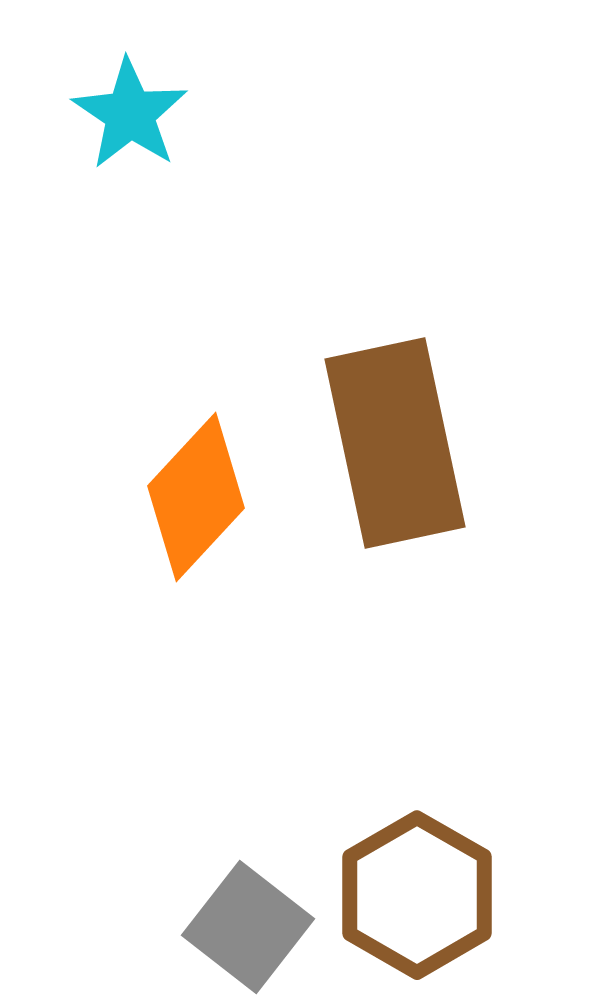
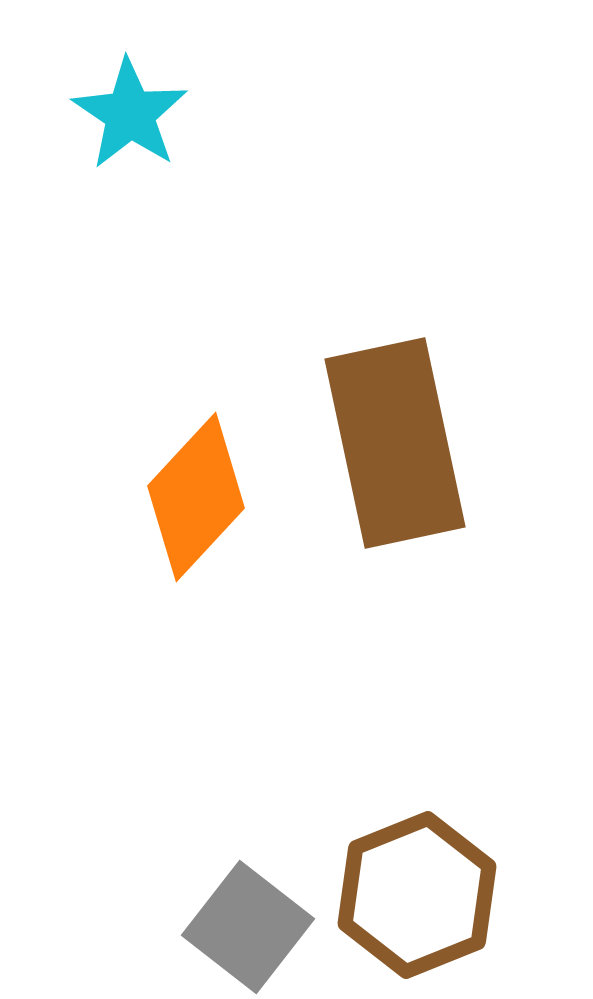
brown hexagon: rotated 8 degrees clockwise
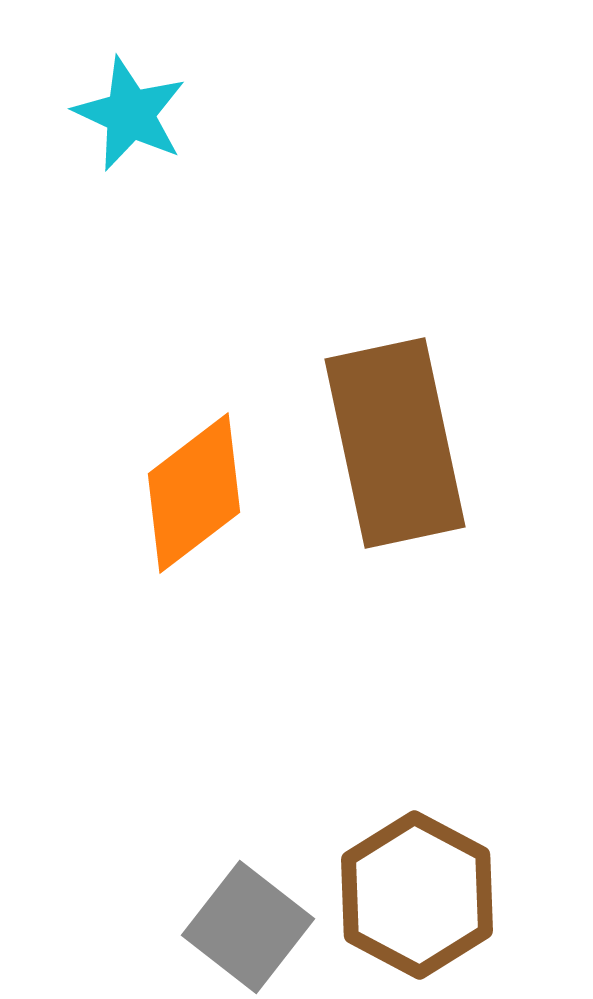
cyan star: rotated 9 degrees counterclockwise
orange diamond: moved 2 px left, 4 px up; rotated 10 degrees clockwise
brown hexagon: rotated 10 degrees counterclockwise
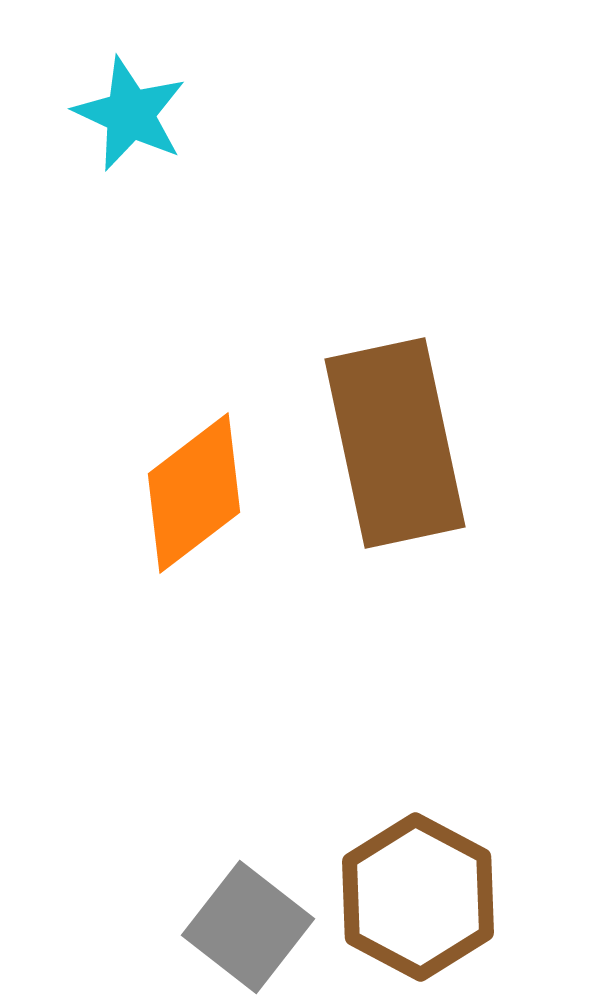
brown hexagon: moved 1 px right, 2 px down
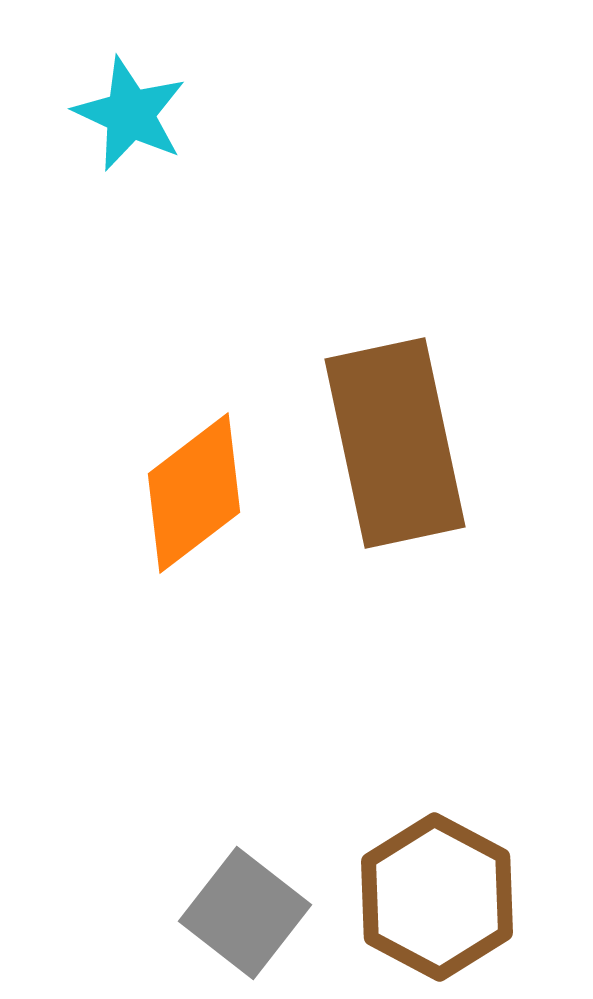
brown hexagon: moved 19 px right
gray square: moved 3 px left, 14 px up
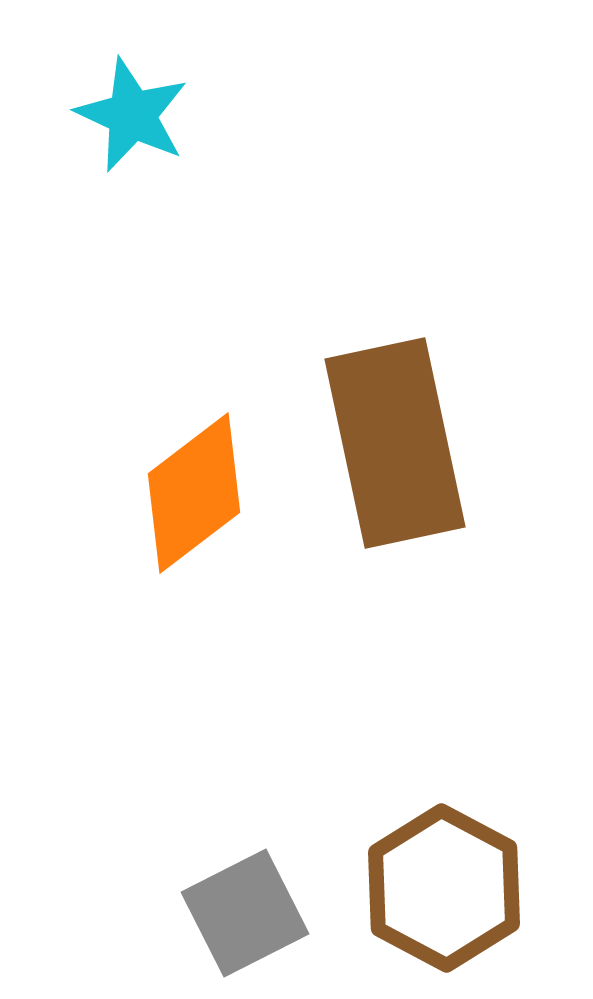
cyan star: moved 2 px right, 1 px down
brown hexagon: moved 7 px right, 9 px up
gray square: rotated 25 degrees clockwise
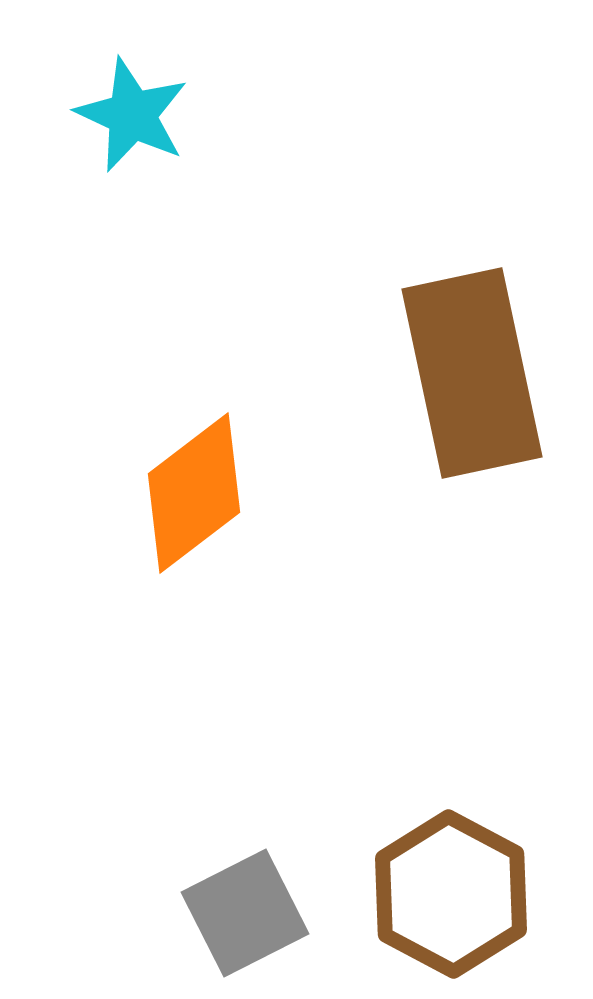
brown rectangle: moved 77 px right, 70 px up
brown hexagon: moved 7 px right, 6 px down
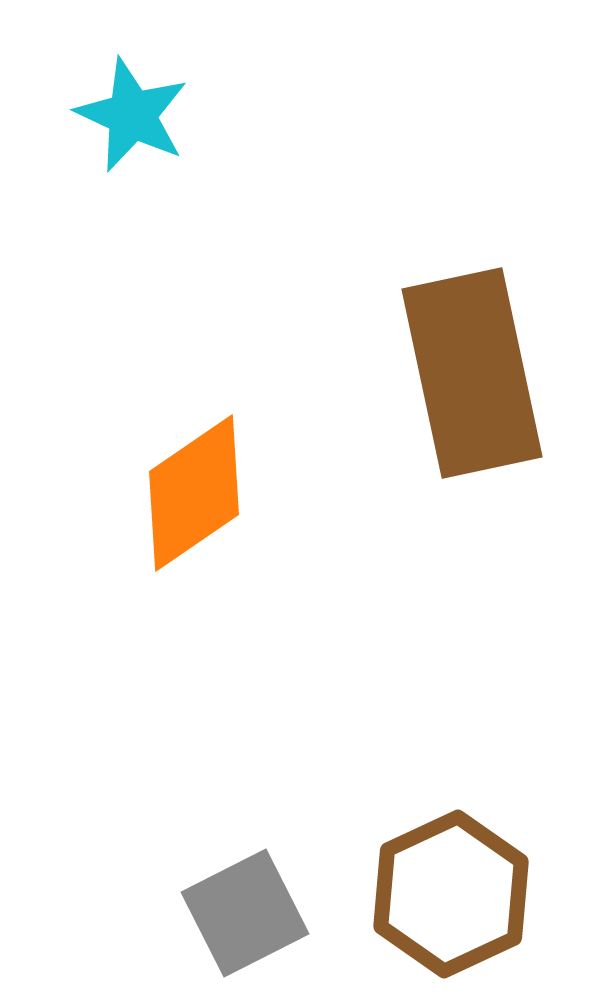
orange diamond: rotated 3 degrees clockwise
brown hexagon: rotated 7 degrees clockwise
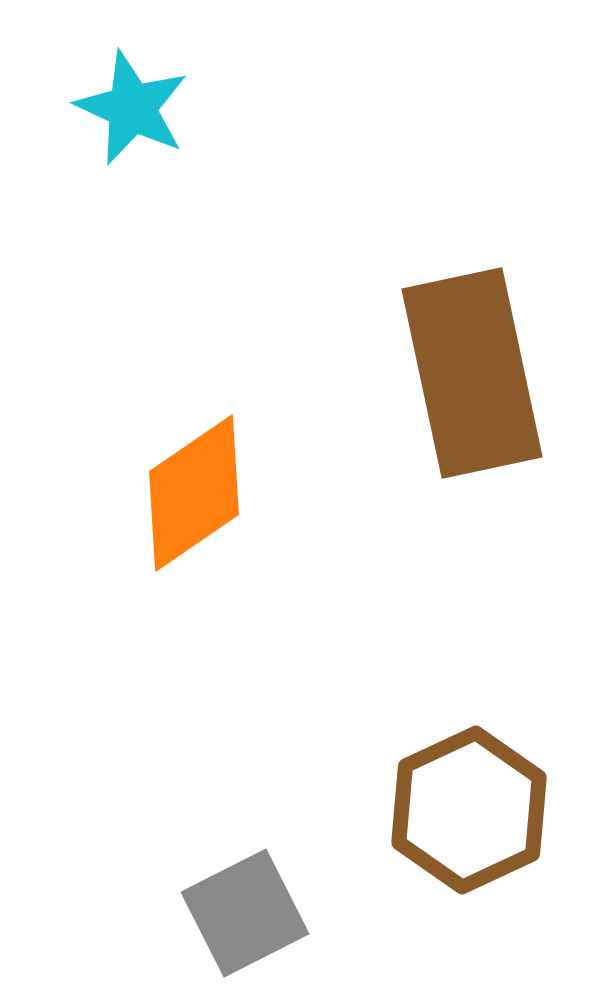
cyan star: moved 7 px up
brown hexagon: moved 18 px right, 84 px up
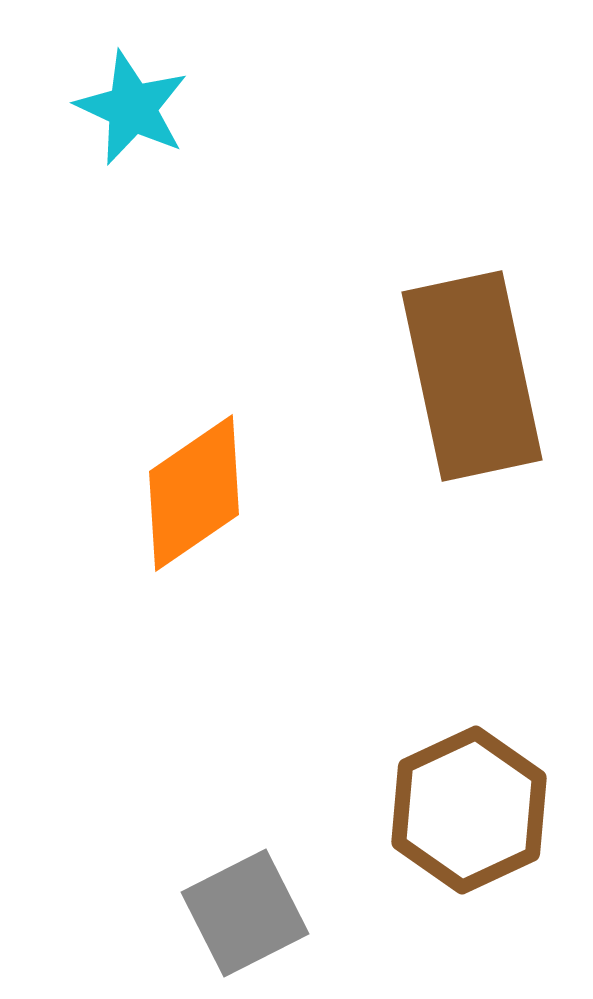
brown rectangle: moved 3 px down
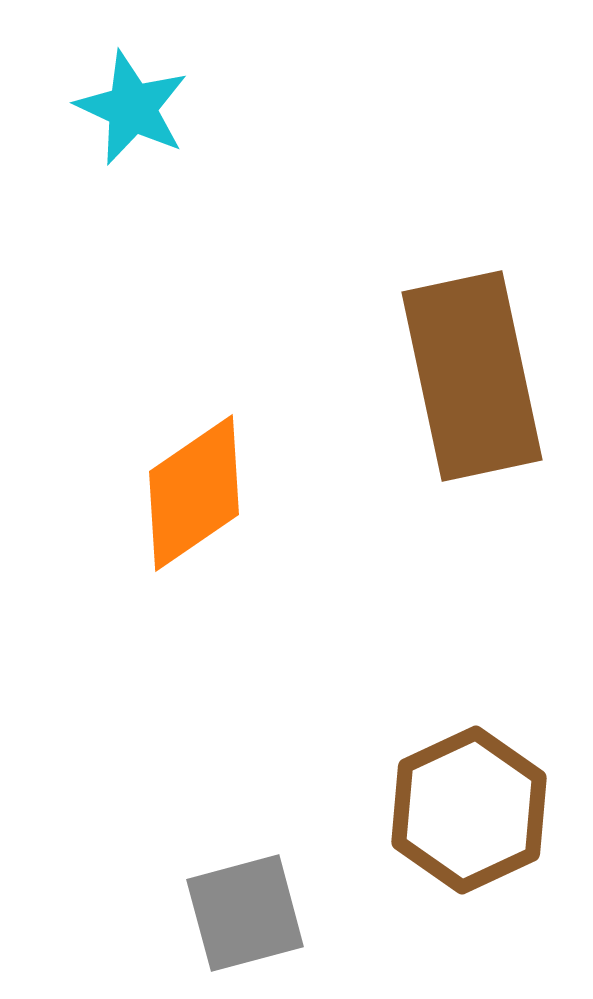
gray square: rotated 12 degrees clockwise
